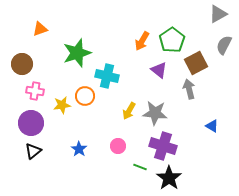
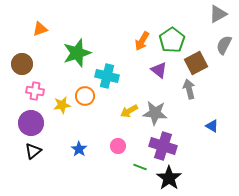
yellow arrow: rotated 30 degrees clockwise
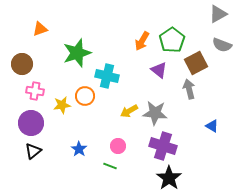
gray semicircle: moved 2 px left; rotated 96 degrees counterclockwise
green line: moved 30 px left, 1 px up
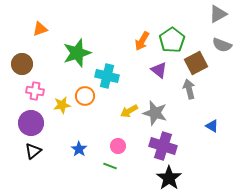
gray star: rotated 10 degrees clockwise
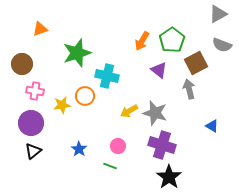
purple cross: moved 1 px left, 1 px up
black star: moved 1 px up
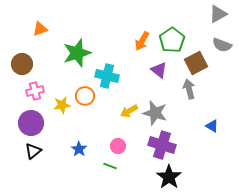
pink cross: rotated 24 degrees counterclockwise
